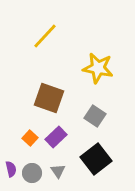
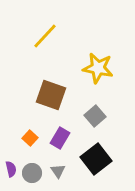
brown square: moved 2 px right, 3 px up
gray square: rotated 15 degrees clockwise
purple rectangle: moved 4 px right, 1 px down; rotated 15 degrees counterclockwise
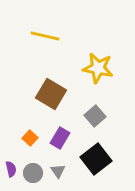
yellow line: rotated 60 degrees clockwise
brown square: moved 1 px up; rotated 12 degrees clockwise
gray circle: moved 1 px right
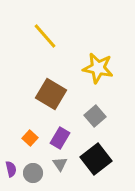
yellow line: rotated 36 degrees clockwise
gray triangle: moved 2 px right, 7 px up
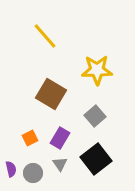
yellow star: moved 1 px left, 2 px down; rotated 12 degrees counterclockwise
orange square: rotated 21 degrees clockwise
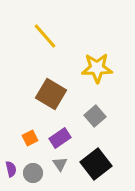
yellow star: moved 2 px up
purple rectangle: rotated 25 degrees clockwise
black square: moved 5 px down
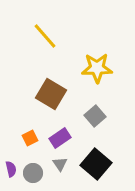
black square: rotated 12 degrees counterclockwise
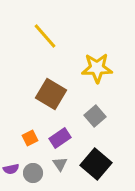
purple semicircle: rotated 91 degrees clockwise
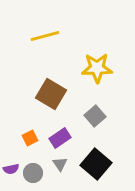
yellow line: rotated 64 degrees counterclockwise
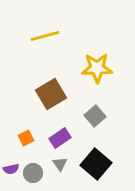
brown square: rotated 28 degrees clockwise
orange square: moved 4 px left
